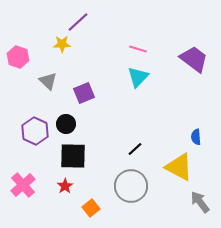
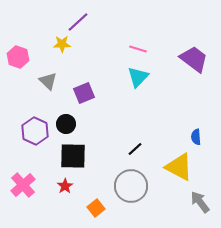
orange square: moved 5 px right
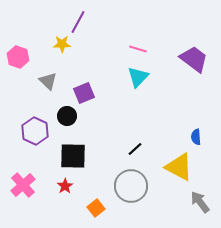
purple line: rotated 20 degrees counterclockwise
black circle: moved 1 px right, 8 px up
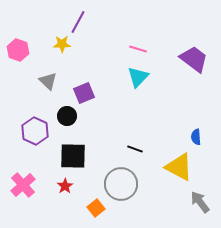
pink hexagon: moved 7 px up
black line: rotated 63 degrees clockwise
gray circle: moved 10 px left, 2 px up
